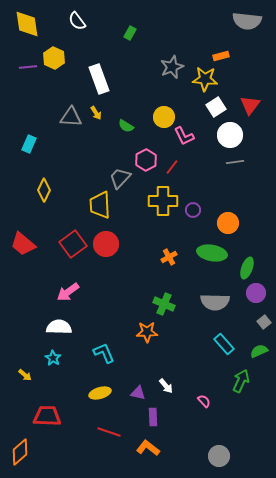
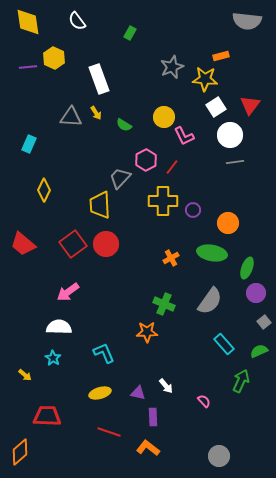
yellow diamond at (27, 24): moved 1 px right, 2 px up
green semicircle at (126, 126): moved 2 px left, 1 px up
orange cross at (169, 257): moved 2 px right, 1 px down
gray semicircle at (215, 302): moved 5 px left, 1 px up; rotated 56 degrees counterclockwise
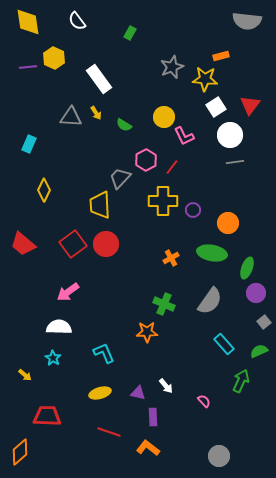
white rectangle at (99, 79): rotated 16 degrees counterclockwise
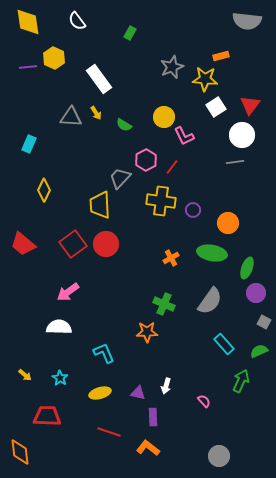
white circle at (230, 135): moved 12 px right
yellow cross at (163, 201): moved 2 px left; rotated 8 degrees clockwise
gray square at (264, 322): rotated 24 degrees counterclockwise
cyan star at (53, 358): moved 7 px right, 20 px down
white arrow at (166, 386): rotated 56 degrees clockwise
orange diamond at (20, 452): rotated 56 degrees counterclockwise
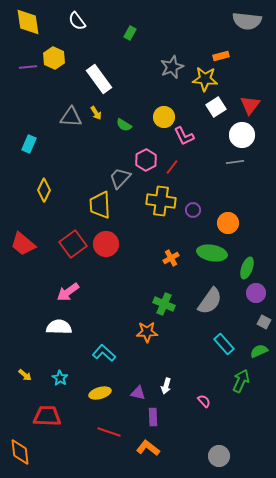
cyan L-shape at (104, 353): rotated 25 degrees counterclockwise
